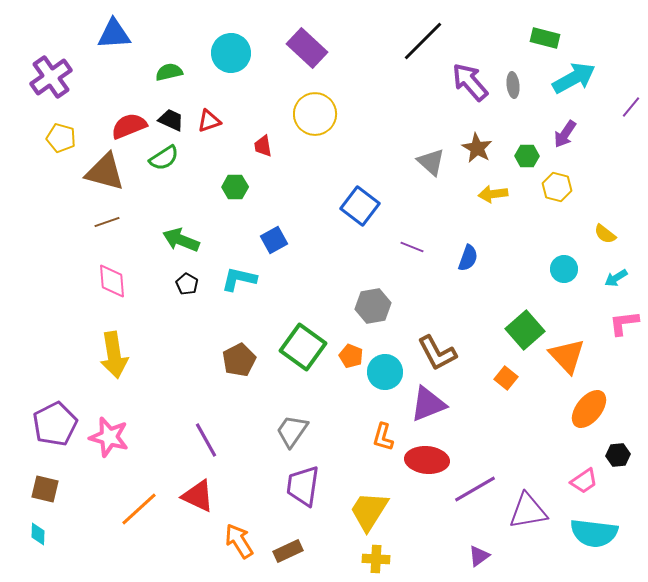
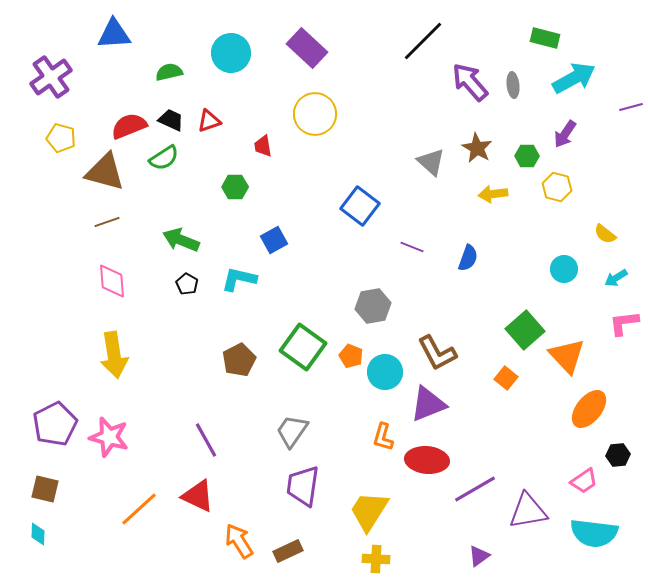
purple line at (631, 107): rotated 35 degrees clockwise
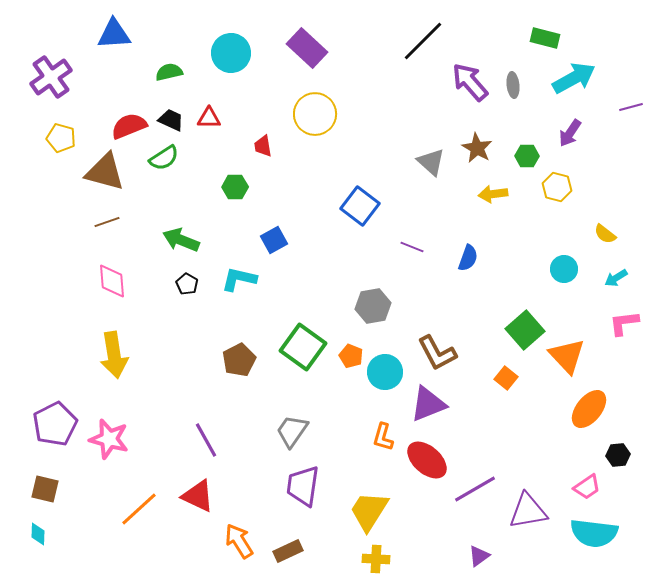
red triangle at (209, 121): moved 3 px up; rotated 20 degrees clockwise
purple arrow at (565, 134): moved 5 px right, 1 px up
pink star at (109, 437): moved 2 px down
red ellipse at (427, 460): rotated 36 degrees clockwise
pink trapezoid at (584, 481): moved 3 px right, 6 px down
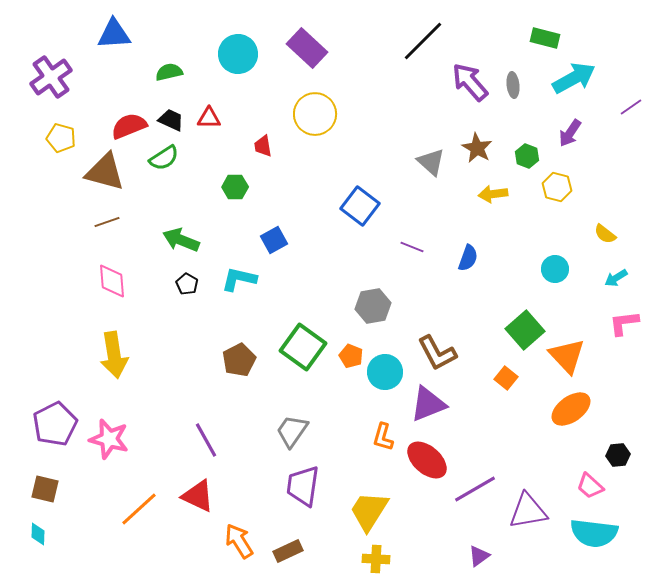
cyan circle at (231, 53): moved 7 px right, 1 px down
purple line at (631, 107): rotated 20 degrees counterclockwise
green hexagon at (527, 156): rotated 20 degrees clockwise
cyan circle at (564, 269): moved 9 px left
orange ellipse at (589, 409): moved 18 px left; rotated 15 degrees clockwise
pink trapezoid at (587, 487): moved 3 px right, 1 px up; rotated 76 degrees clockwise
